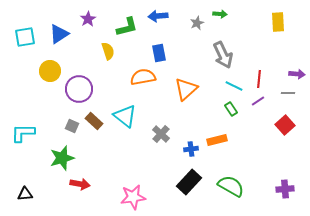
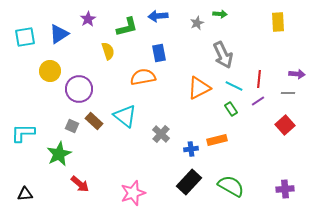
orange triangle: moved 13 px right, 1 px up; rotated 15 degrees clockwise
green star: moved 3 px left, 4 px up; rotated 10 degrees counterclockwise
red arrow: rotated 30 degrees clockwise
pink star: moved 4 px up; rotated 10 degrees counterclockwise
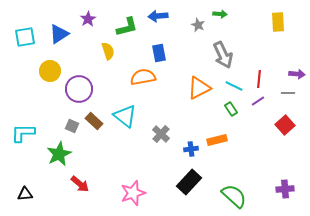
gray star: moved 1 px right, 2 px down; rotated 24 degrees counterclockwise
green semicircle: moved 3 px right, 10 px down; rotated 12 degrees clockwise
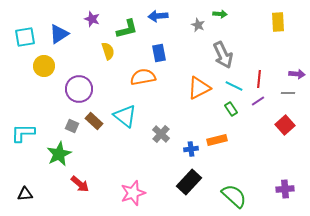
purple star: moved 4 px right; rotated 21 degrees counterclockwise
green L-shape: moved 2 px down
yellow circle: moved 6 px left, 5 px up
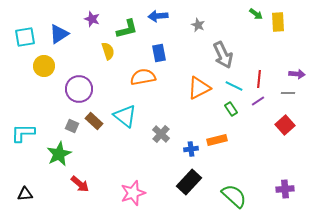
green arrow: moved 36 px right; rotated 32 degrees clockwise
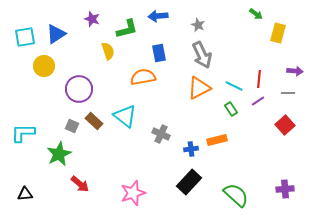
yellow rectangle: moved 11 px down; rotated 18 degrees clockwise
blue triangle: moved 3 px left
gray arrow: moved 21 px left
purple arrow: moved 2 px left, 3 px up
gray cross: rotated 18 degrees counterclockwise
green semicircle: moved 2 px right, 1 px up
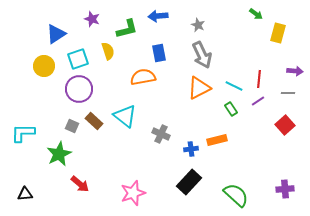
cyan square: moved 53 px right, 22 px down; rotated 10 degrees counterclockwise
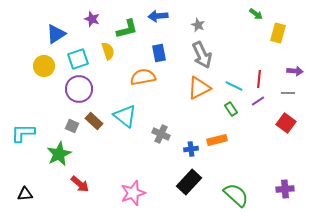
red square: moved 1 px right, 2 px up; rotated 12 degrees counterclockwise
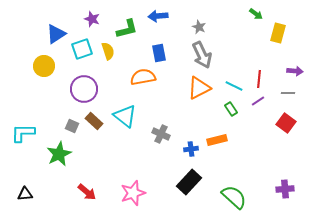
gray star: moved 1 px right, 2 px down
cyan square: moved 4 px right, 10 px up
purple circle: moved 5 px right
red arrow: moved 7 px right, 8 px down
green semicircle: moved 2 px left, 2 px down
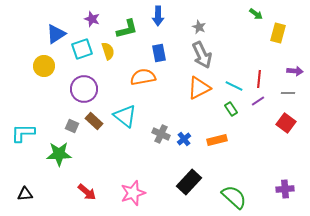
blue arrow: rotated 84 degrees counterclockwise
blue cross: moved 7 px left, 10 px up; rotated 32 degrees counterclockwise
green star: rotated 25 degrees clockwise
